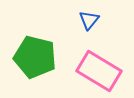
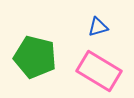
blue triangle: moved 9 px right, 7 px down; rotated 35 degrees clockwise
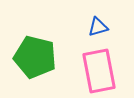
pink rectangle: rotated 48 degrees clockwise
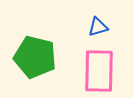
pink rectangle: rotated 12 degrees clockwise
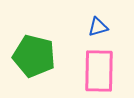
green pentagon: moved 1 px left, 1 px up
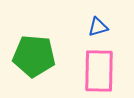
green pentagon: rotated 9 degrees counterclockwise
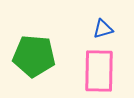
blue triangle: moved 5 px right, 2 px down
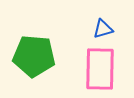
pink rectangle: moved 1 px right, 2 px up
